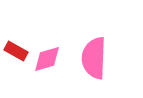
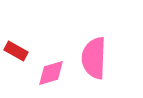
pink diamond: moved 4 px right, 14 px down
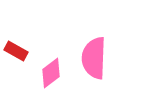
pink diamond: rotated 20 degrees counterclockwise
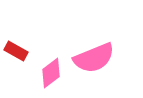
pink semicircle: rotated 114 degrees counterclockwise
